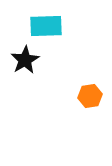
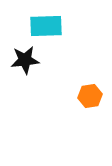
black star: rotated 24 degrees clockwise
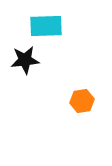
orange hexagon: moved 8 px left, 5 px down
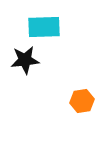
cyan rectangle: moved 2 px left, 1 px down
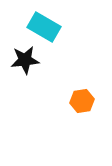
cyan rectangle: rotated 32 degrees clockwise
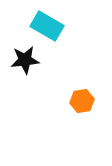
cyan rectangle: moved 3 px right, 1 px up
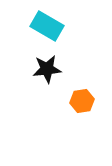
black star: moved 22 px right, 9 px down
